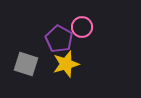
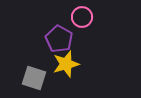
pink circle: moved 10 px up
gray square: moved 8 px right, 14 px down
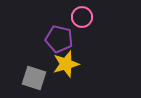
purple pentagon: rotated 16 degrees counterclockwise
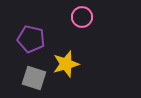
purple pentagon: moved 28 px left
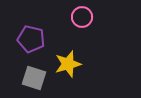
yellow star: moved 2 px right
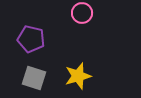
pink circle: moved 4 px up
yellow star: moved 10 px right, 12 px down
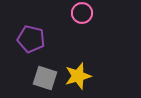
gray square: moved 11 px right
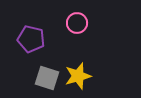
pink circle: moved 5 px left, 10 px down
gray square: moved 2 px right
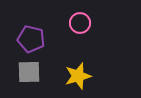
pink circle: moved 3 px right
gray square: moved 18 px left, 6 px up; rotated 20 degrees counterclockwise
